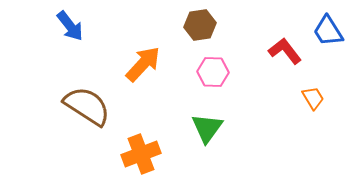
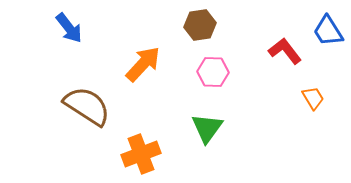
blue arrow: moved 1 px left, 2 px down
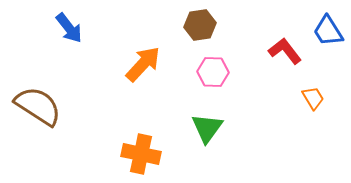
brown semicircle: moved 49 px left
orange cross: rotated 33 degrees clockwise
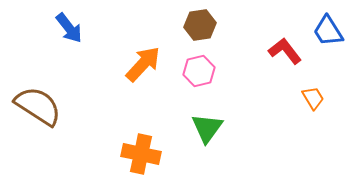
pink hexagon: moved 14 px left, 1 px up; rotated 16 degrees counterclockwise
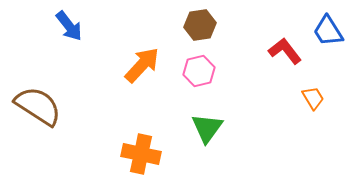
blue arrow: moved 2 px up
orange arrow: moved 1 px left, 1 px down
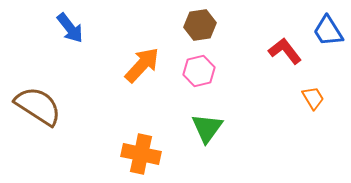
blue arrow: moved 1 px right, 2 px down
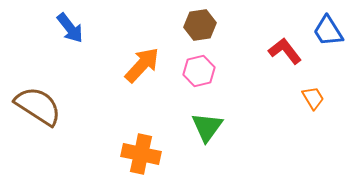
green triangle: moved 1 px up
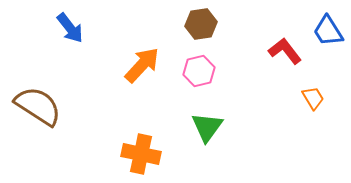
brown hexagon: moved 1 px right, 1 px up
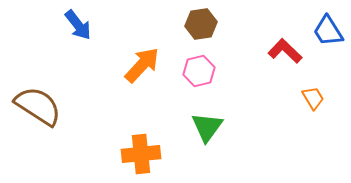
blue arrow: moved 8 px right, 3 px up
red L-shape: rotated 8 degrees counterclockwise
orange cross: rotated 18 degrees counterclockwise
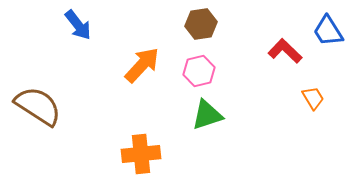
green triangle: moved 12 px up; rotated 36 degrees clockwise
